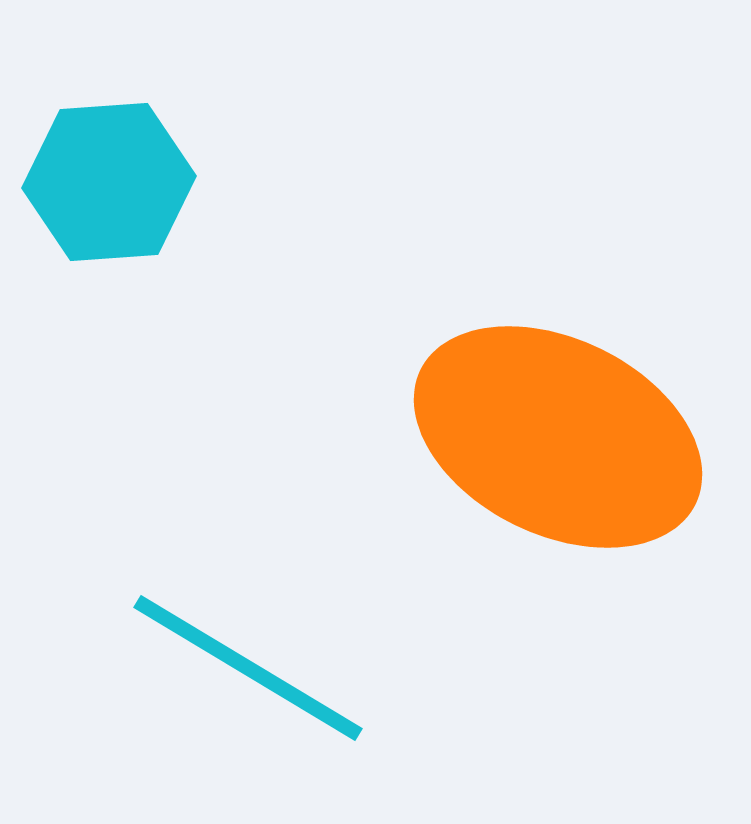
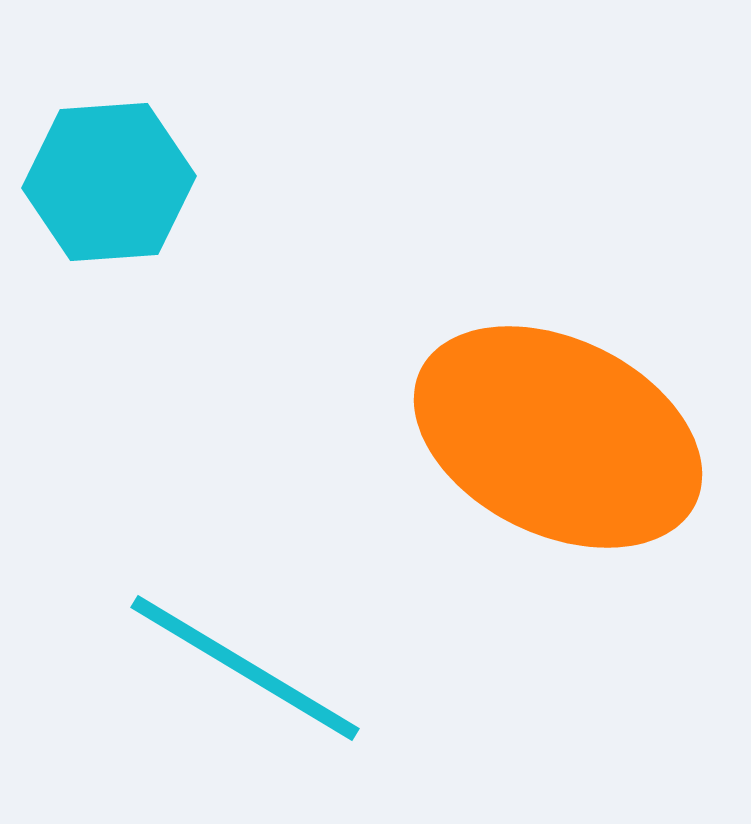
cyan line: moved 3 px left
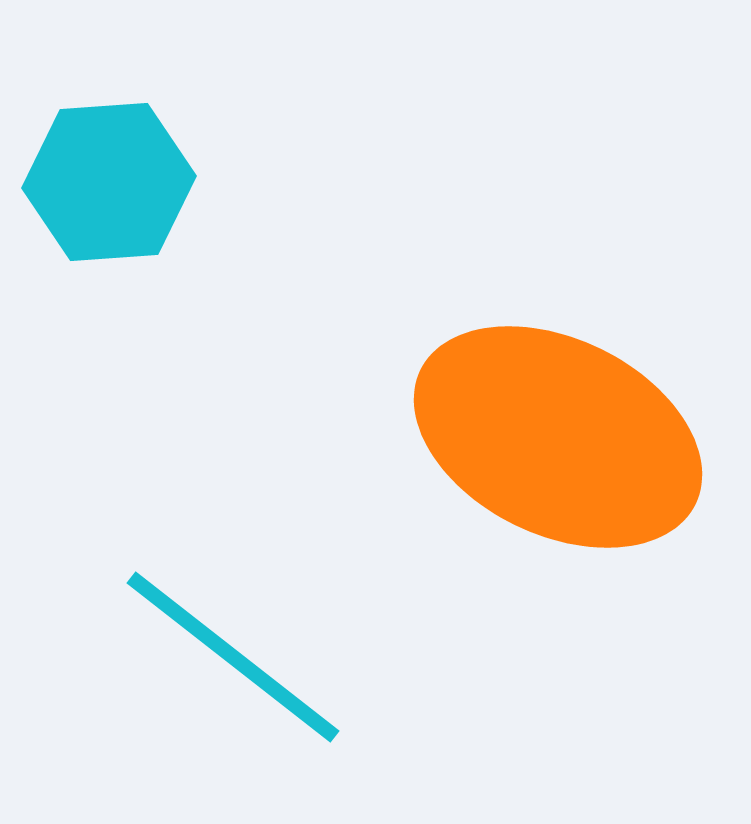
cyan line: moved 12 px left, 11 px up; rotated 7 degrees clockwise
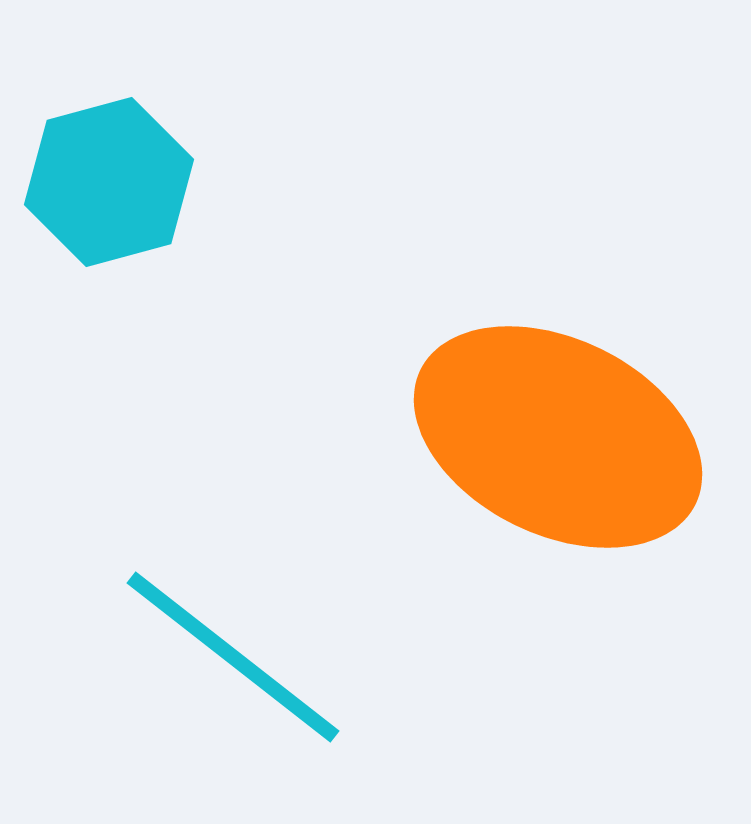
cyan hexagon: rotated 11 degrees counterclockwise
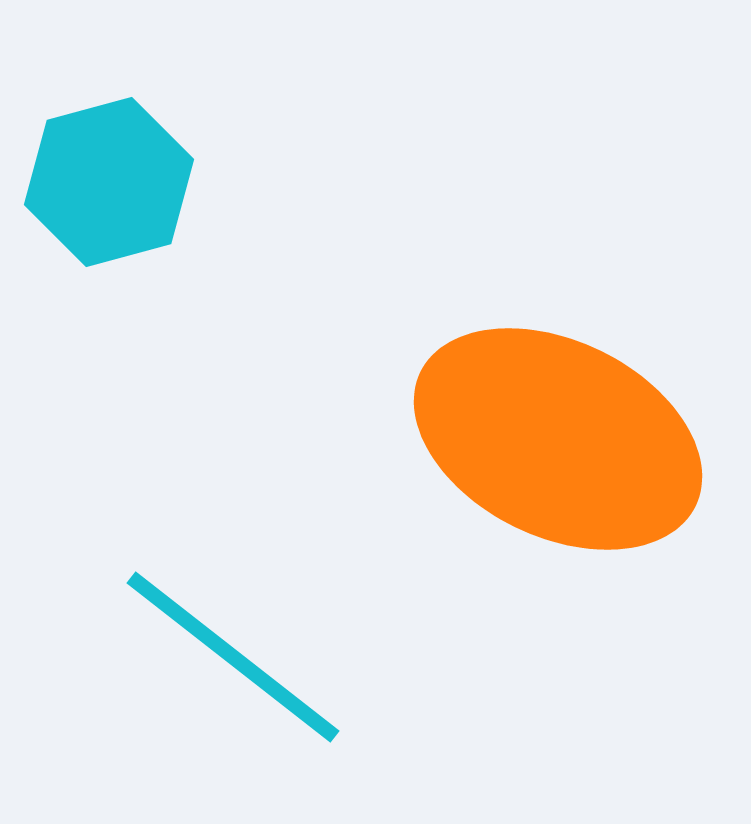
orange ellipse: moved 2 px down
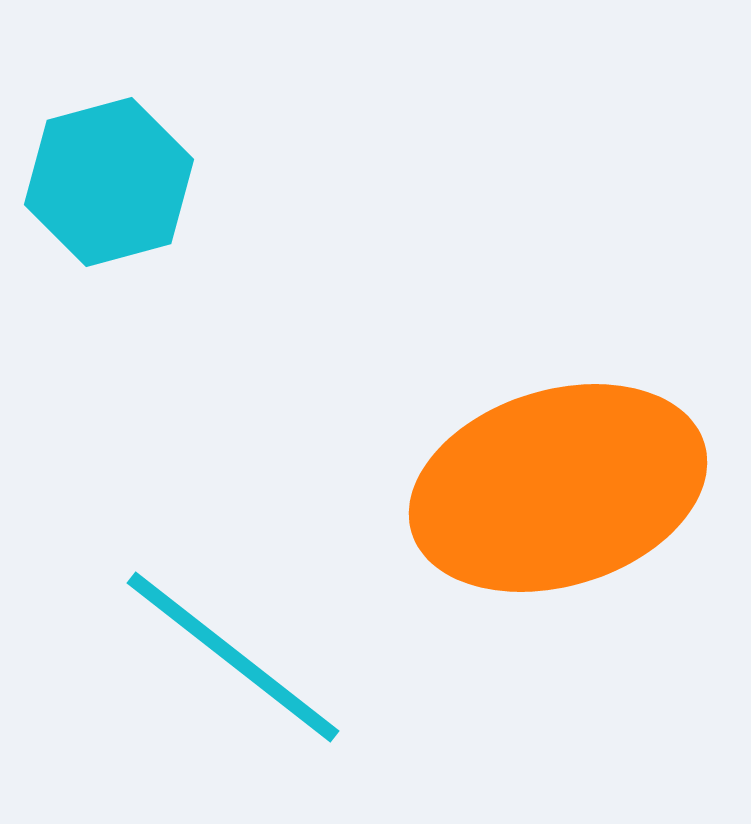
orange ellipse: moved 49 px down; rotated 43 degrees counterclockwise
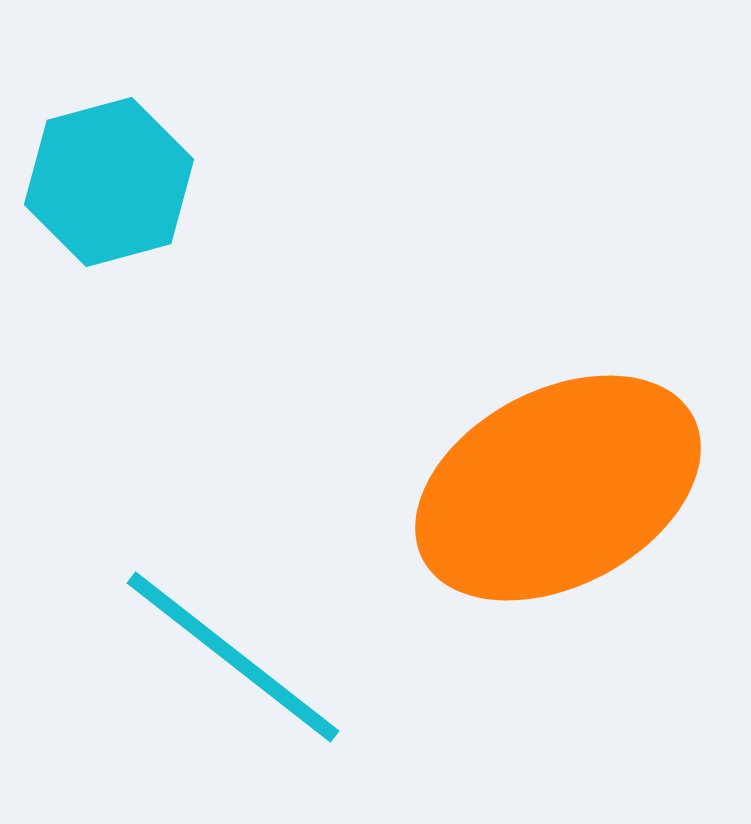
orange ellipse: rotated 11 degrees counterclockwise
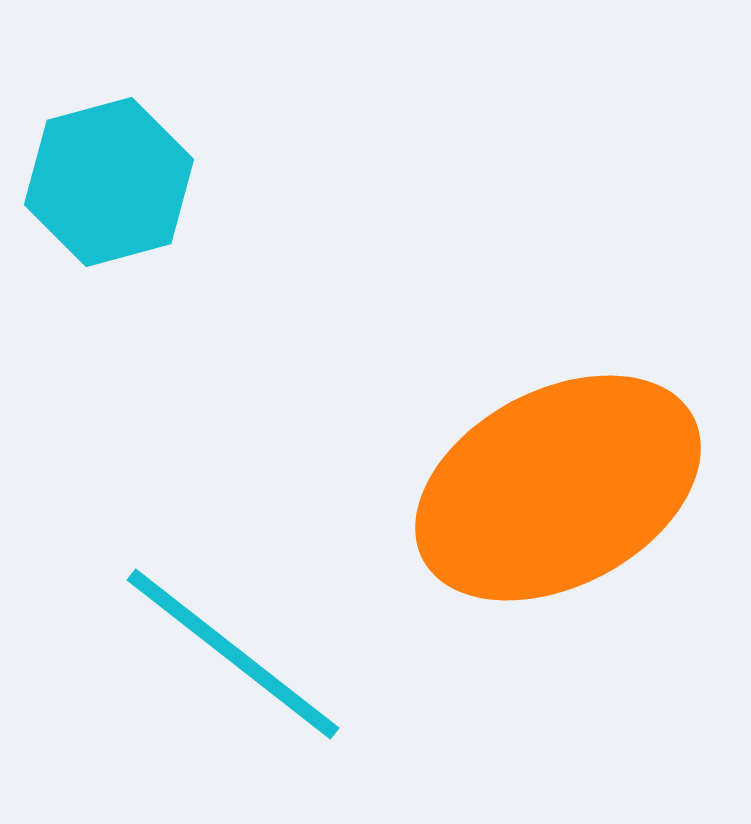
cyan line: moved 3 px up
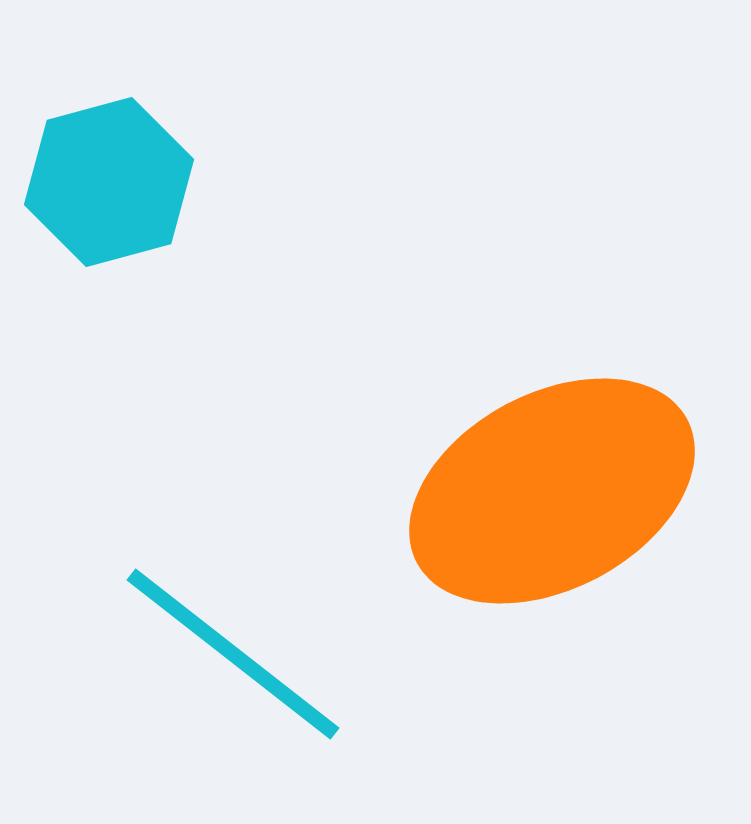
orange ellipse: moved 6 px left, 3 px down
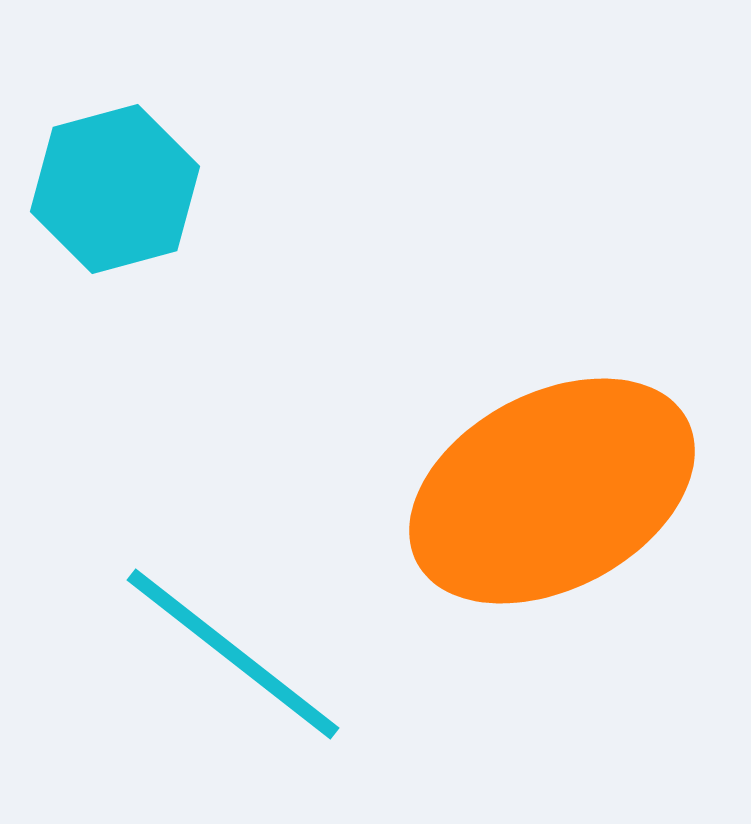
cyan hexagon: moved 6 px right, 7 px down
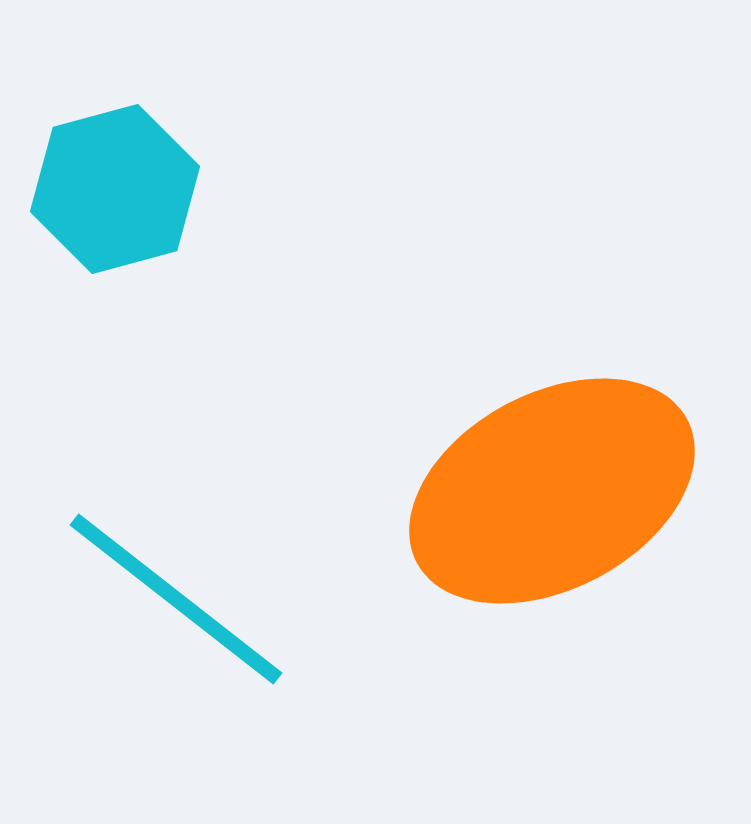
cyan line: moved 57 px left, 55 px up
